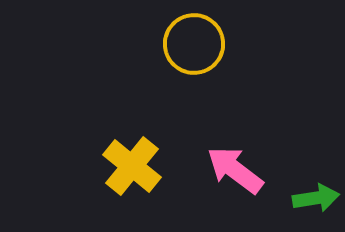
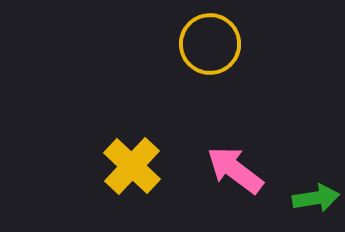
yellow circle: moved 16 px right
yellow cross: rotated 4 degrees clockwise
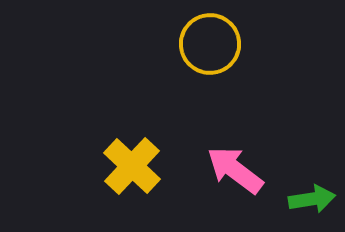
green arrow: moved 4 px left, 1 px down
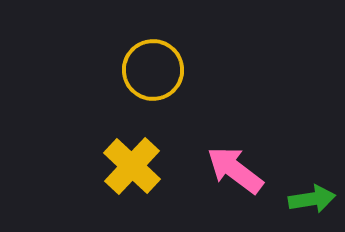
yellow circle: moved 57 px left, 26 px down
